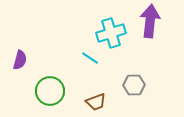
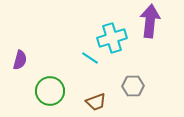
cyan cross: moved 1 px right, 5 px down
gray hexagon: moved 1 px left, 1 px down
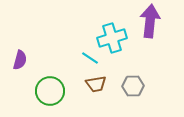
brown trapezoid: moved 18 px up; rotated 10 degrees clockwise
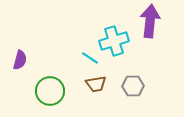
cyan cross: moved 2 px right, 3 px down
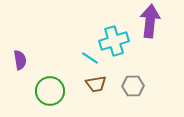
purple semicircle: rotated 24 degrees counterclockwise
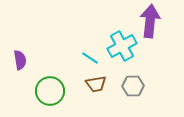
cyan cross: moved 8 px right, 5 px down; rotated 12 degrees counterclockwise
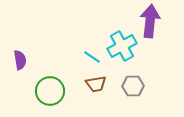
cyan line: moved 2 px right, 1 px up
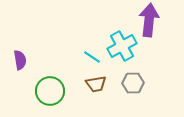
purple arrow: moved 1 px left, 1 px up
gray hexagon: moved 3 px up
